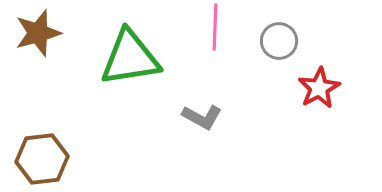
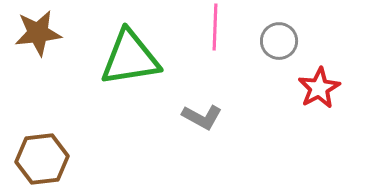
brown star: rotated 9 degrees clockwise
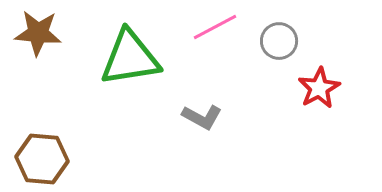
pink line: rotated 60 degrees clockwise
brown star: rotated 12 degrees clockwise
brown hexagon: rotated 12 degrees clockwise
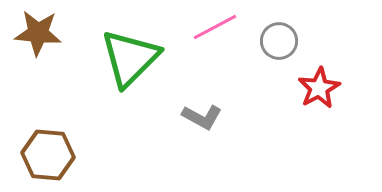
green triangle: rotated 36 degrees counterclockwise
brown hexagon: moved 6 px right, 4 px up
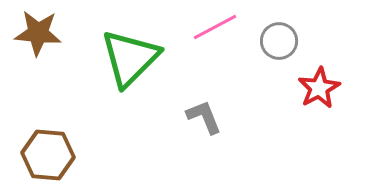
gray L-shape: moved 2 px right; rotated 141 degrees counterclockwise
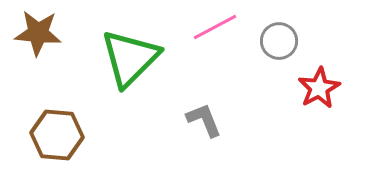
gray L-shape: moved 3 px down
brown hexagon: moved 9 px right, 20 px up
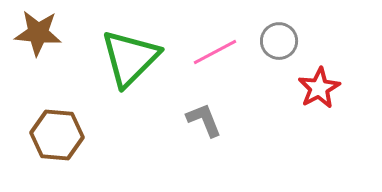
pink line: moved 25 px down
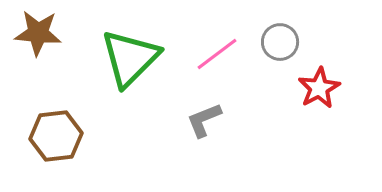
gray circle: moved 1 px right, 1 px down
pink line: moved 2 px right, 2 px down; rotated 9 degrees counterclockwise
gray L-shape: rotated 90 degrees counterclockwise
brown hexagon: moved 1 px left, 1 px down; rotated 12 degrees counterclockwise
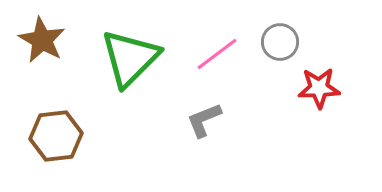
brown star: moved 4 px right, 7 px down; rotated 24 degrees clockwise
red star: rotated 27 degrees clockwise
